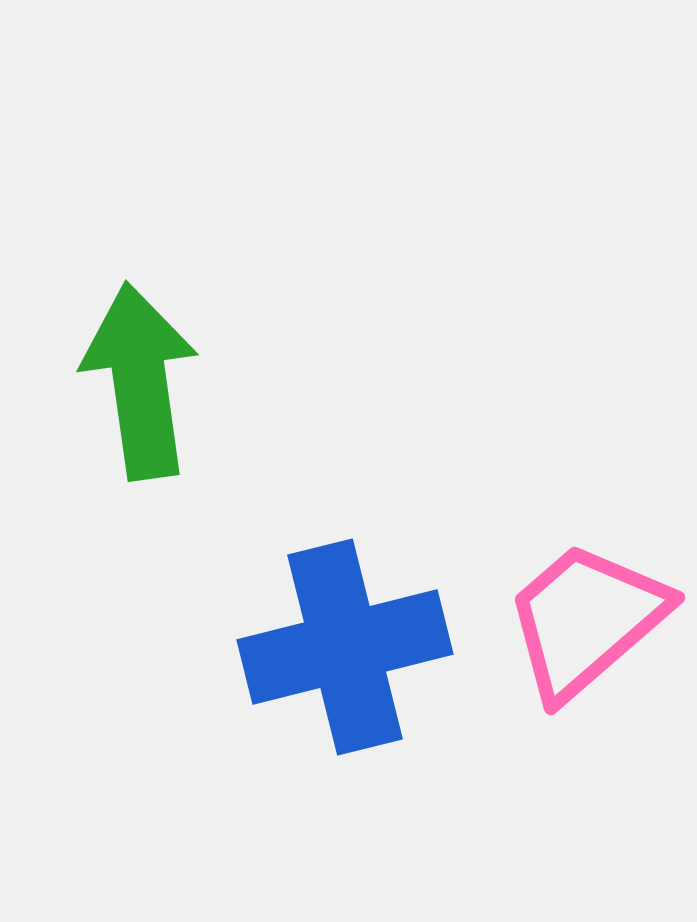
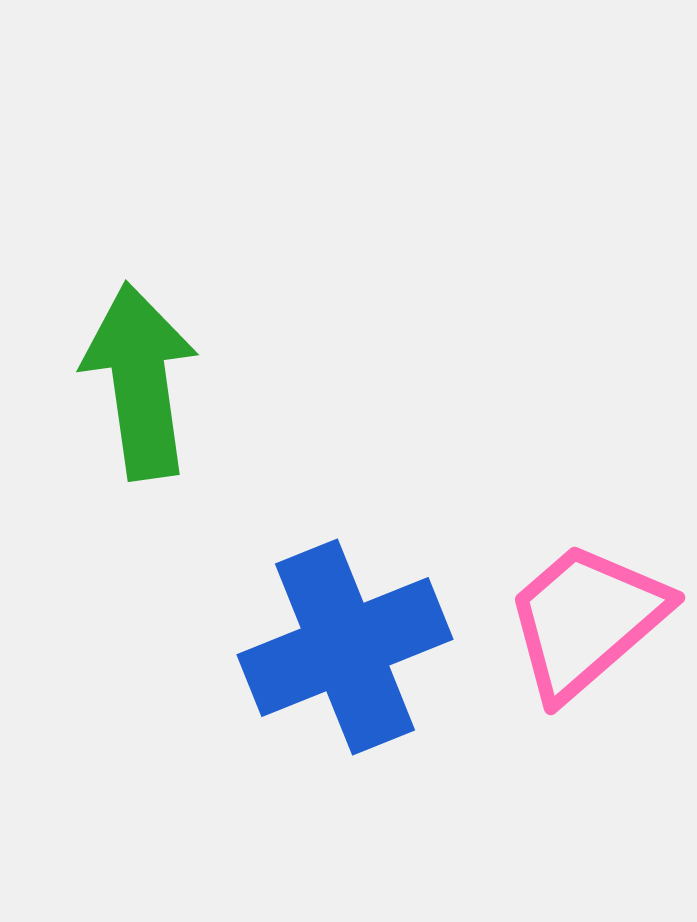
blue cross: rotated 8 degrees counterclockwise
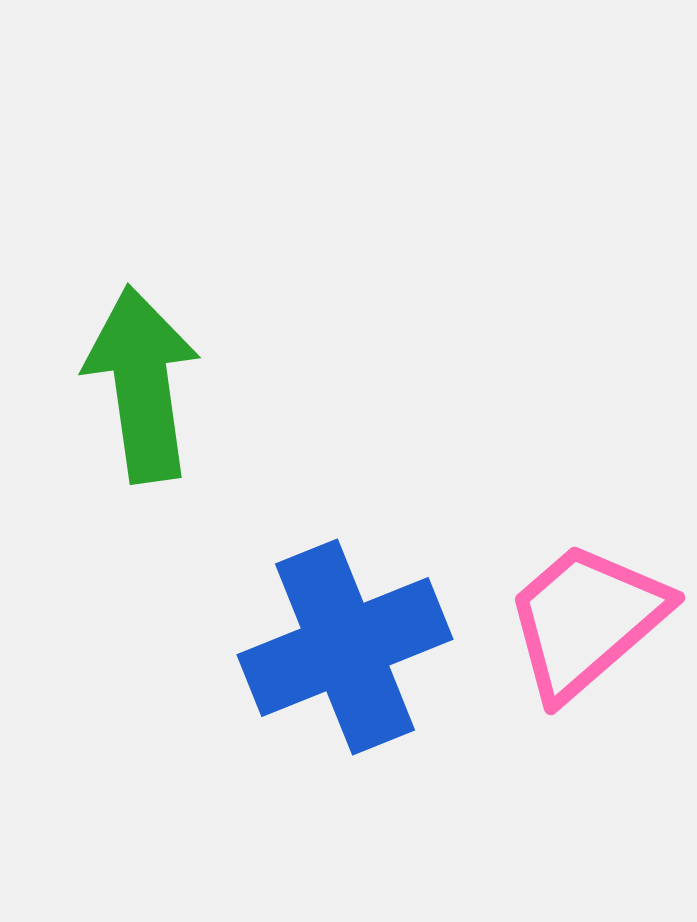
green arrow: moved 2 px right, 3 px down
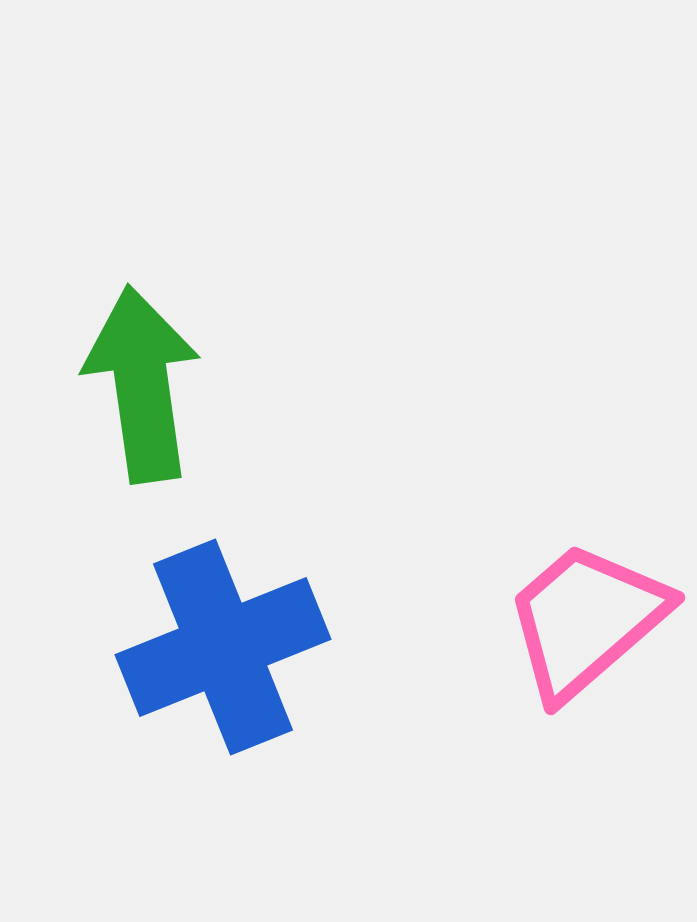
blue cross: moved 122 px left
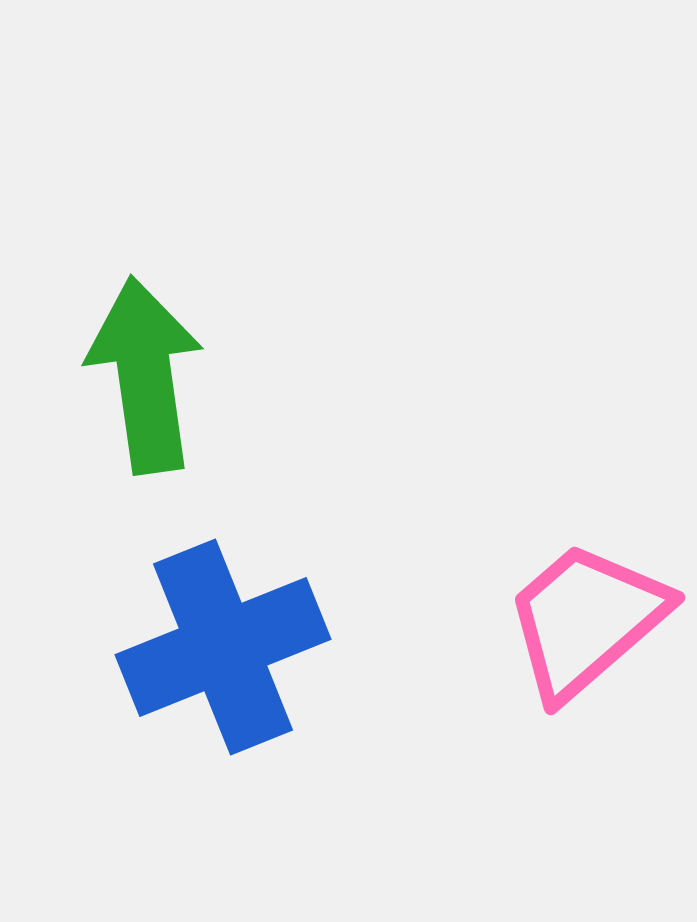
green arrow: moved 3 px right, 9 px up
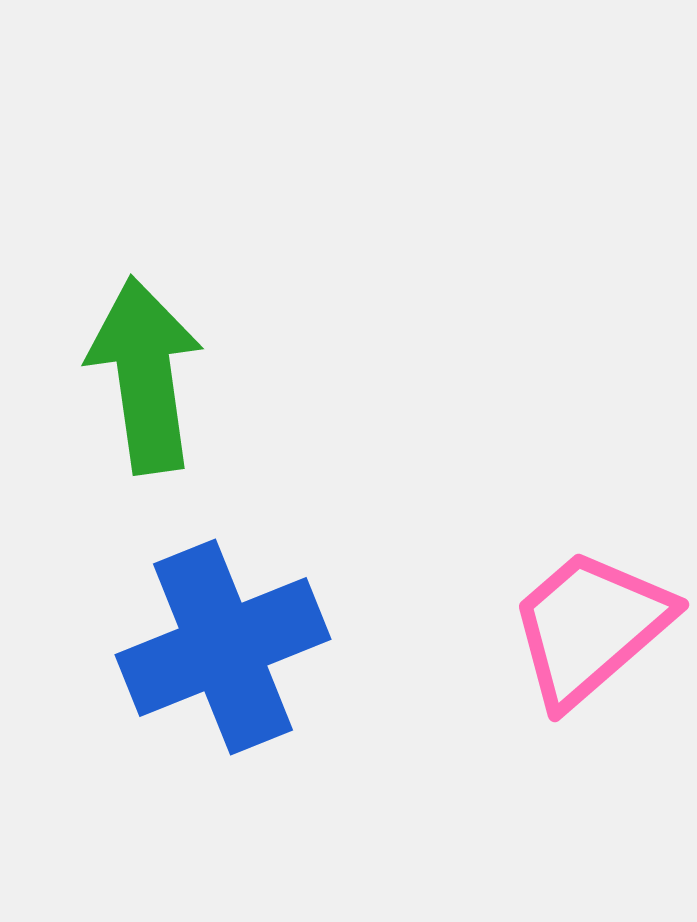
pink trapezoid: moved 4 px right, 7 px down
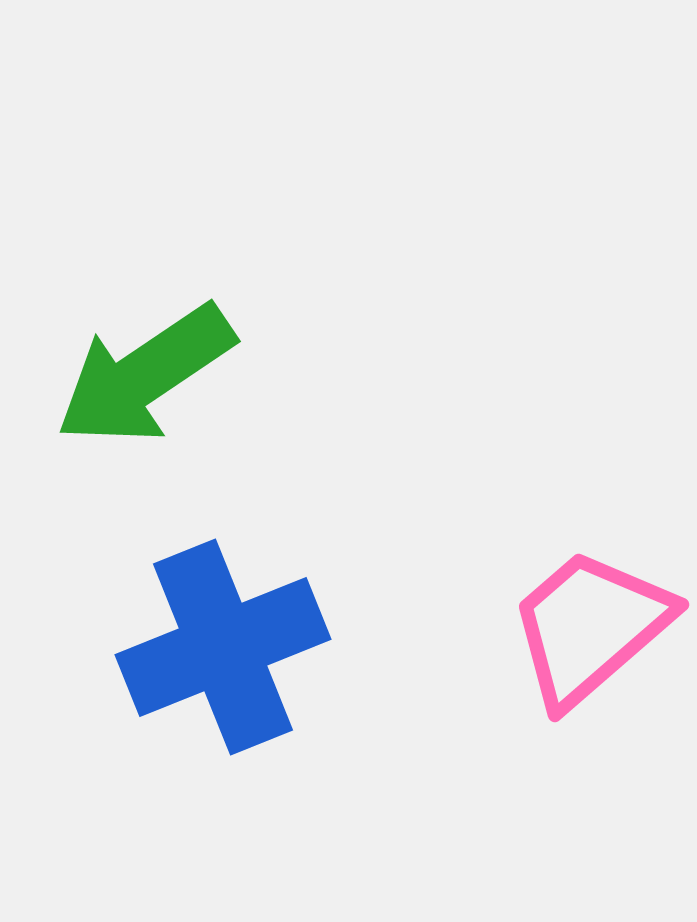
green arrow: rotated 116 degrees counterclockwise
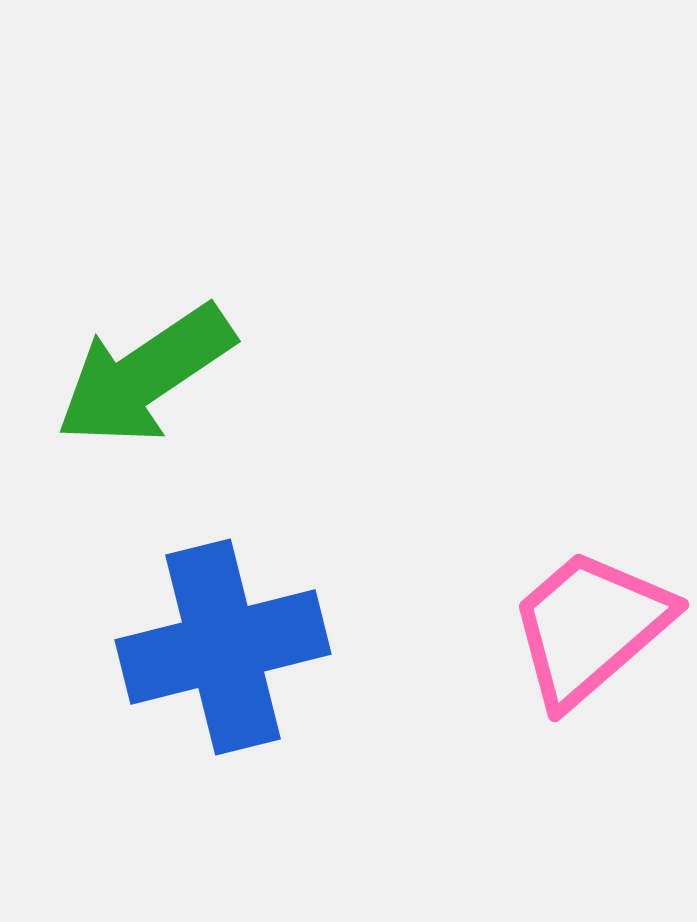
blue cross: rotated 8 degrees clockwise
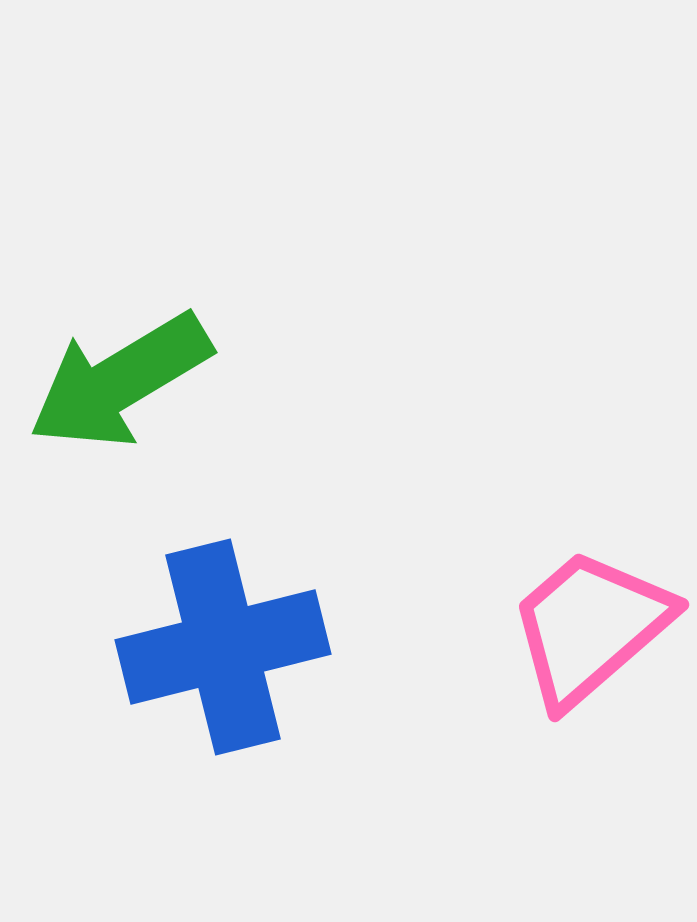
green arrow: moved 25 px left, 6 px down; rotated 3 degrees clockwise
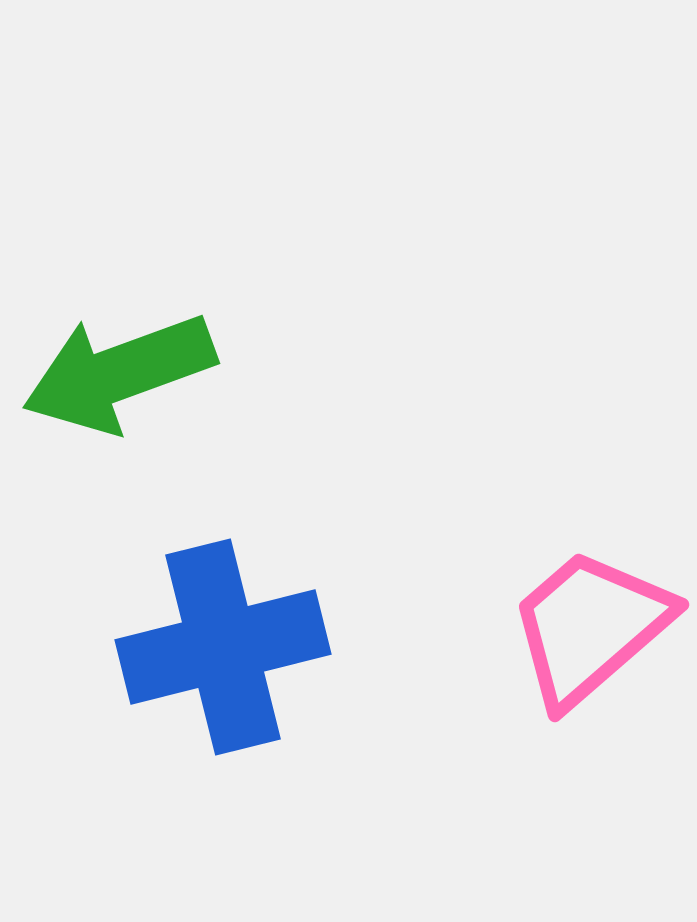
green arrow: moved 1 px left, 8 px up; rotated 11 degrees clockwise
